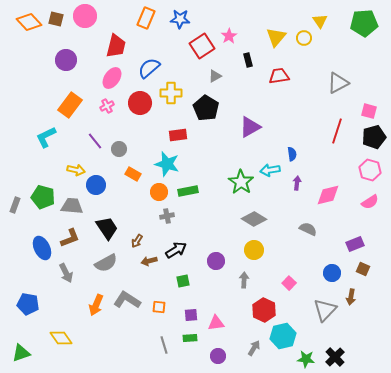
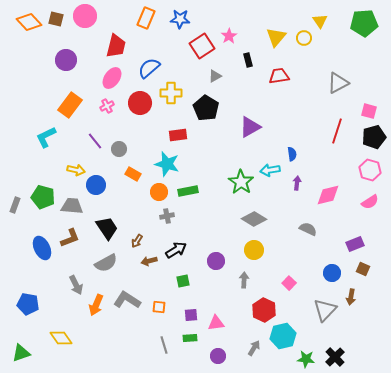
gray arrow at (66, 273): moved 10 px right, 12 px down
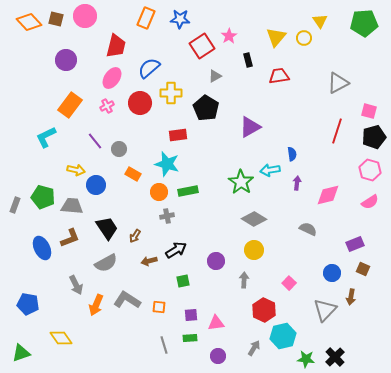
brown arrow at (137, 241): moved 2 px left, 5 px up
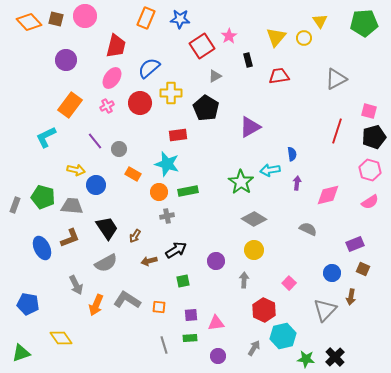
gray triangle at (338, 83): moved 2 px left, 4 px up
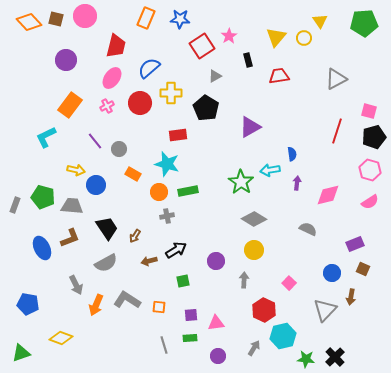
yellow diamond at (61, 338): rotated 35 degrees counterclockwise
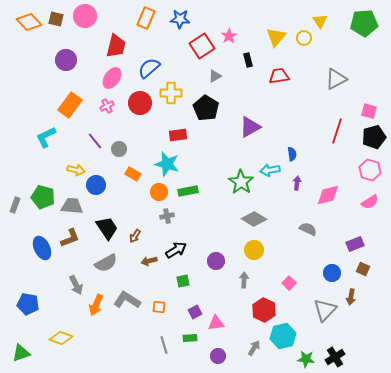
purple square at (191, 315): moved 4 px right, 3 px up; rotated 24 degrees counterclockwise
black cross at (335, 357): rotated 12 degrees clockwise
